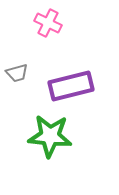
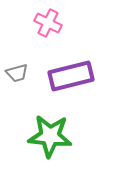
purple rectangle: moved 10 px up
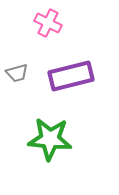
green star: moved 3 px down
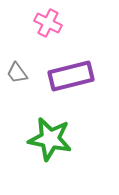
gray trapezoid: rotated 70 degrees clockwise
green star: rotated 6 degrees clockwise
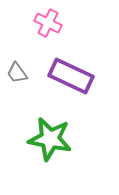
purple rectangle: rotated 39 degrees clockwise
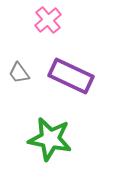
pink cross: moved 3 px up; rotated 24 degrees clockwise
gray trapezoid: moved 2 px right
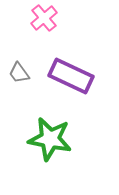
pink cross: moved 4 px left, 2 px up
